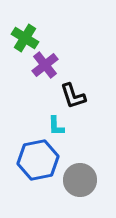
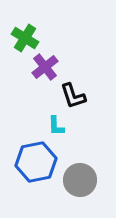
purple cross: moved 2 px down
blue hexagon: moved 2 px left, 2 px down
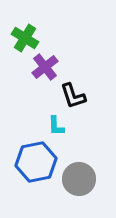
gray circle: moved 1 px left, 1 px up
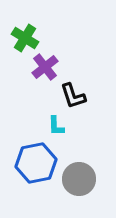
blue hexagon: moved 1 px down
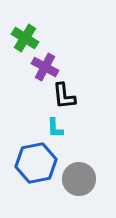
purple cross: rotated 24 degrees counterclockwise
black L-shape: moved 9 px left; rotated 12 degrees clockwise
cyan L-shape: moved 1 px left, 2 px down
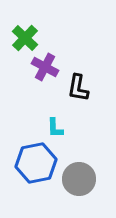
green cross: rotated 12 degrees clockwise
black L-shape: moved 14 px right, 8 px up; rotated 16 degrees clockwise
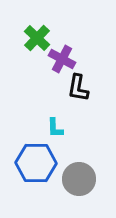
green cross: moved 12 px right
purple cross: moved 17 px right, 8 px up
blue hexagon: rotated 12 degrees clockwise
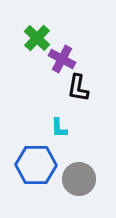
cyan L-shape: moved 4 px right
blue hexagon: moved 2 px down
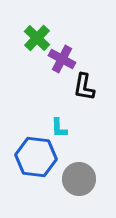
black L-shape: moved 6 px right, 1 px up
blue hexagon: moved 8 px up; rotated 6 degrees clockwise
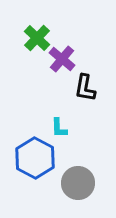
purple cross: rotated 12 degrees clockwise
black L-shape: moved 1 px right, 1 px down
blue hexagon: moved 1 px left, 1 px down; rotated 21 degrees clockwise
gray circle: moved 1 px left, 4 px down
